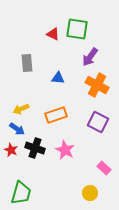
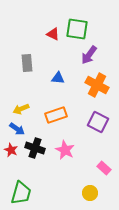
purple arrow: moved 1 px left, 2 px up
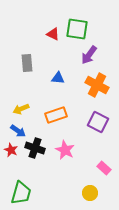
blue arrow: moved 1 px right, 2 px down
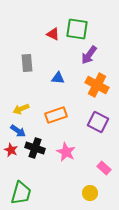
pink star: moved 1 px right, 2 px down
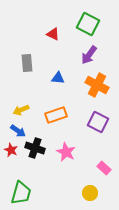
green square: moved 11 px right, 5 px up; rotated 20 degrees clockwise
yellow arrow: moved 1 px down
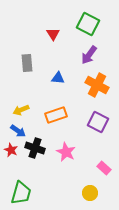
red triangle: rotated 32 degrees clockwise
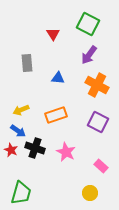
pink rectangle: moved 3 px left, 2 px up
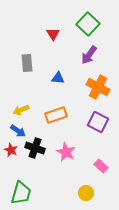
green square: rotated 15 degrees clockwise
orange cross: moved 1 px right, 2 px down
yellow circle: moved 4 px left
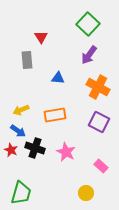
red triangle: moved 12 px left, 3 px down
gray rectangle: moved 3 px up
orange rectangle: moved 1 px left; rotated 10 degrees clockwise
purple square: moved 1 px right
